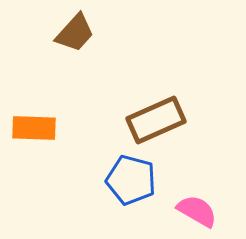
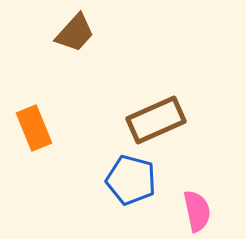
orange rectangle: rotated 66 degrees clockwise
pink semicircle: rotated 48 degrees clockwise
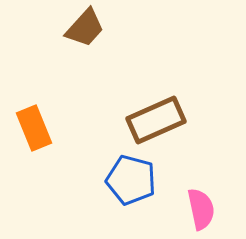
brown trapezoid: moved 10 px right, 5 px up
pink semicircle: moved 4 px right, 2 px up
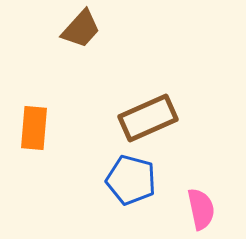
brown trapezoid: moved 4 px left, 1 px down
brown rectangle: moved 8 px left, 2 px up
orange rectangle: rotated 27 degrees clockwise
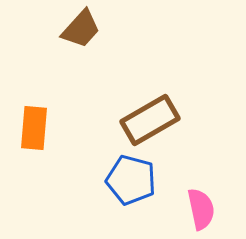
brown rectangle: moved 2 px right, 2 px down; rotated 6 degrees counterclockwise
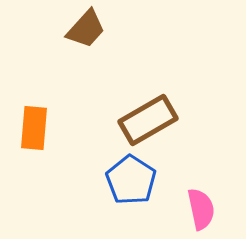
brown trapezoid: moved 5 px right
brown rectangle: moved 2 px left
blue pentagon: rotated 18 degrees clockwise
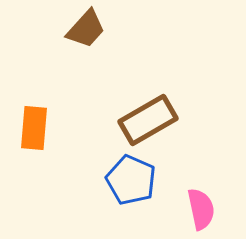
blue pentagon: rotated 9 degrees counterclockwise
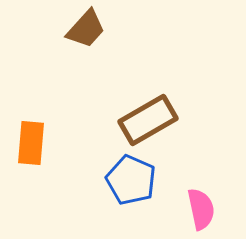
orange rectangle: moved 3 px left, 15 px down
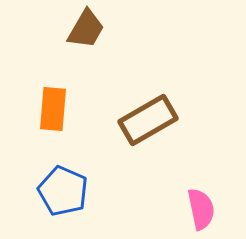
brown trapezoid: rotated 12 degrees counterclockwise
orange rectangle: moved 22 px right, 34 px up
blue pentagon: moved 68 px left, 11 px down
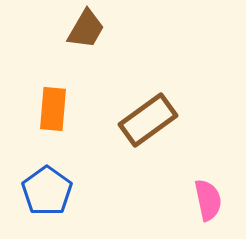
brown rectangle: rotated 6 degrees counterclockwise
blue pentagon: moved 16 px left; rotated 12 degrees clockwise
pink semicircle: moved 7 px right, 9 px up
